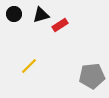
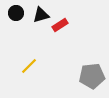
black circle: moved 2 px right, 1 px up
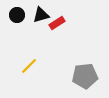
black circle: moved 1 px right, 2 px down
red rectangle: moved 3 px left, 2 px up
gray pentagon: moved 7 px left
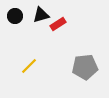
black circle: moved 2 px left, 1 px down
red rectangle: moved 1 px right, 1 px down
gray pentagon: moved 9 px up
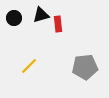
black circle: moved 1 px left, 2 px down
red rectangle: rotated 63 degrees counterclockwise
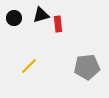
gray pentagon: moved 2 px right
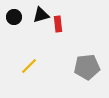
black circle: moved 1 px up
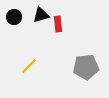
gray pentagon: moved 1 px left
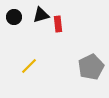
gray pentagon: moved 5 px right; rotated 20 degrees counterclockwise
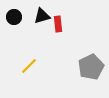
black triangle: moved 1 px right, 1 px down
